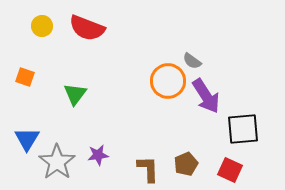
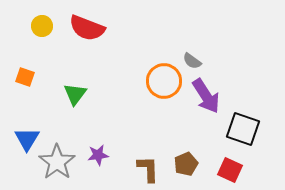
orange circle: moved 4 px left
black square: rotated 24 degrees clockwise
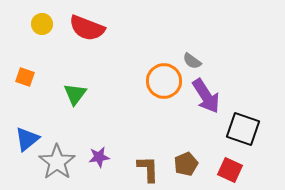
yellow circle: moved 2 px up
blue triangle: rotated 20 degrees clockwise
purple star: moved 1 px right, 2 px down
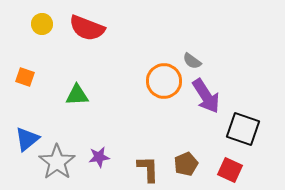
green triangle: moved 2 px right, 1 px down; rotated 50 degrees clockwise
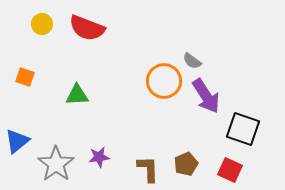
blue triangle: moved 10 px left, 2 px down
gray star: moved 1 px left, 2 px down
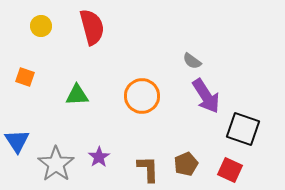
yellow circle: moved 1 px left, 2 px down
red semicircle: moved 5 px right, 1 px up; rotated 126 degrees counterclockwise
orange circle: moved 22 px left, 15 px down
blue triangle: rotated 24 degrees counterclockwise
purple star: rotated 25 degrees counterclockwise
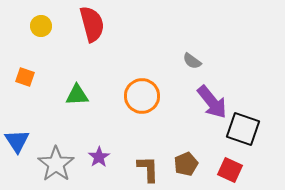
red semicircle: moved 3 px up
purple arrow: moved 6 px right, 6 px down; rotated 6 degrees counterclockwise
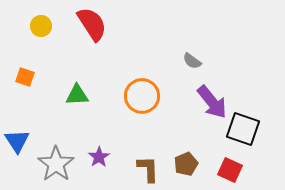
red semicircle: rotated 18 degrees counterclockwise
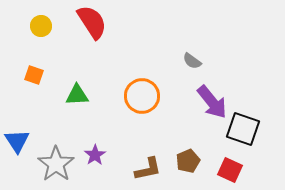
red semicircle: moved 2 px up
orange square: moved 9 px right, 2 px up
purple star: moved 4 px left, 2 px up
brown pentagon: moved 2 px right, 3 px up
brown L-shape: rotated 80 degrees clockwise
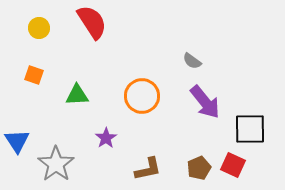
yellow circle: moved 2 px left, 2 px down
purple arrow: moved 7 px left
black square: moved 7 px right; rotated 20 degrees counterclockwise
purple star: moved 11 px right, 17 px up
brown pentagon: moved 11 px right, 7 px down
red square: moved 3 px right, 5 px up
